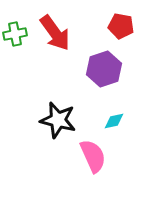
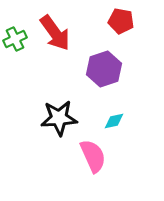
red pentagon: moved 5 px up
green cross: moved 5 px down; rotated 15 degrees counterclockwise
black star: moved 1 px right, 2 px up; rotated 18 degrees counterclockwise
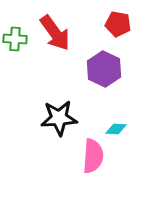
red pentagon: moved 3 px left, 3 px down
green cross: rotated 30 degrees clockwise
purple hexagon: rotated 16 degrees counterclockwise
cyan diamond: moved 2 px right, 8 px down; rotated 15 degrees clockwise
pink semicircle: rotated 28 degrees clockwise
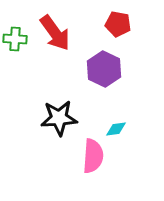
cyan diamond: rotated 10 degrees counterclockwise
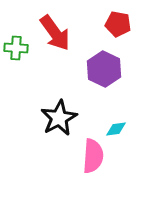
green cross: moved 1 px right, 9 px down
black star: rotated 24 degrees counterclockwise
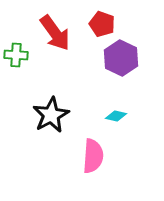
red pentagon: moved 16 px left; rotated 10 degrees clockwise
green cross: moved 7 px down
purple hexagon: moved 17 px right, 11 px up
black star: moved 8 px left, 3 px up
cyan diamond: moved 13 px up; rotated 20 degrees clockwise
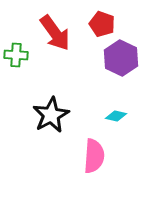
pink semicircle: moved 1 px right
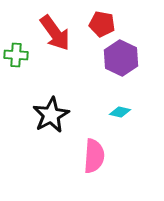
red pentagon: rotated 10 degrees counterclockwise
cyan diamond: moved 4 px right, 4 px up
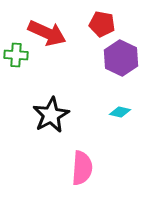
red arrow: moved 8 px left; rotated 30 degrees counterclockwise
pink semicircle: moved 12 px left, 12 px down
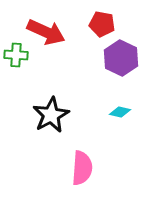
red arrow: moved 1 px left, 1 px up
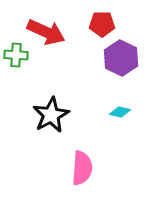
red pentagon: rotated 10 degrees counterclockwise
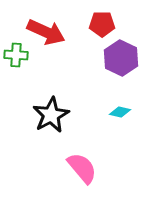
pink semicircle: rotated 44 degrees counterclockwise
